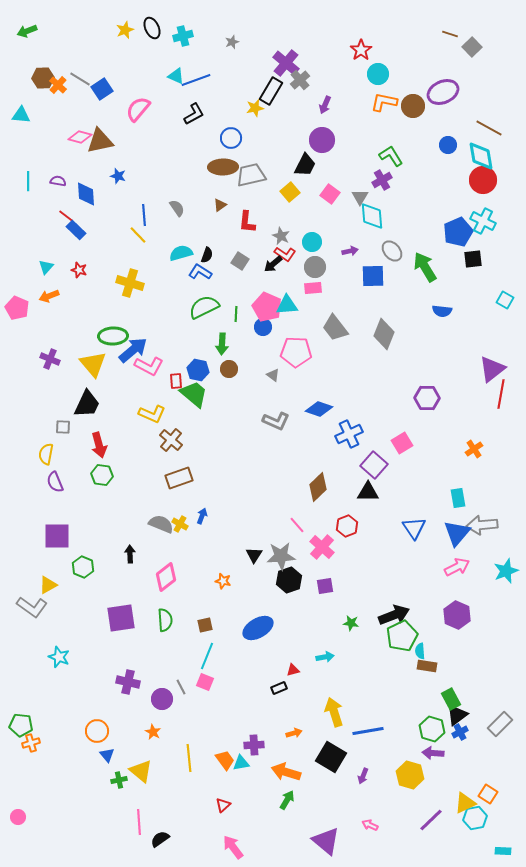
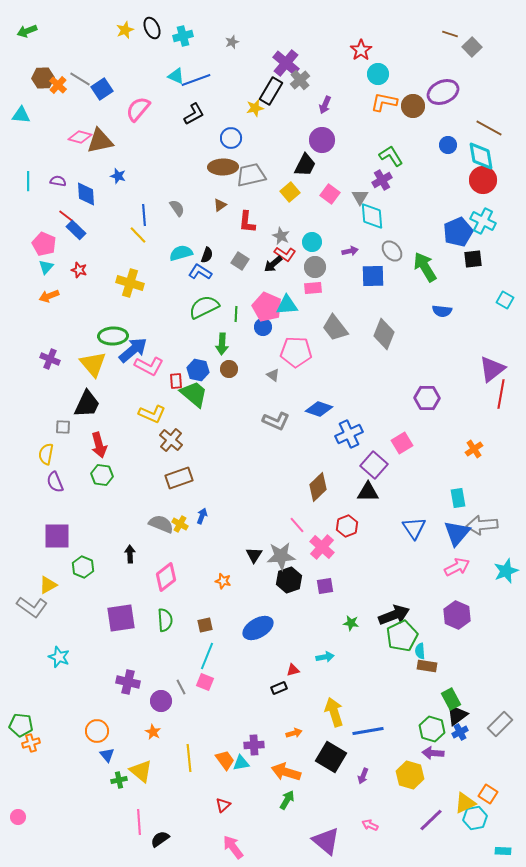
pink pentagon at (17, 308): moved 27 px right, 64 px up
purple circle at (162, 699): moved 1 px left, 2 px down
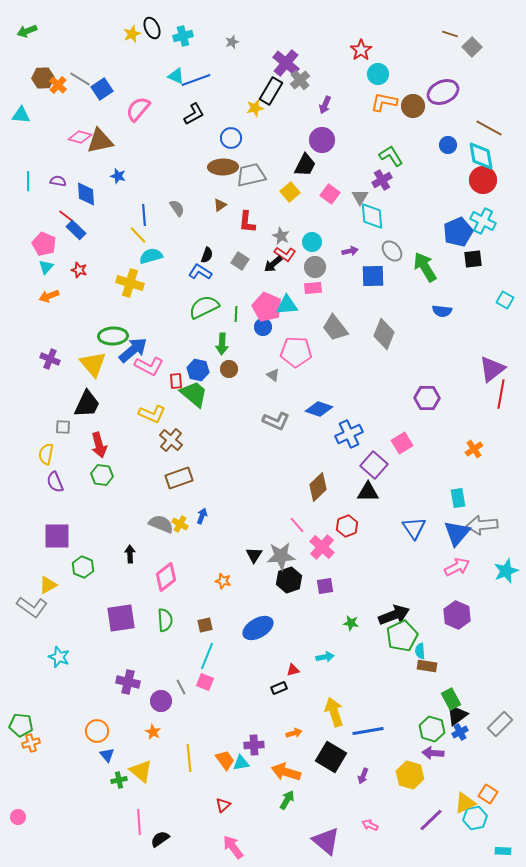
yellow star at (125, 30): moved 7 px right, 4 px down
cyan semicircle at (181, 253): moved 30 px left, 3 px down
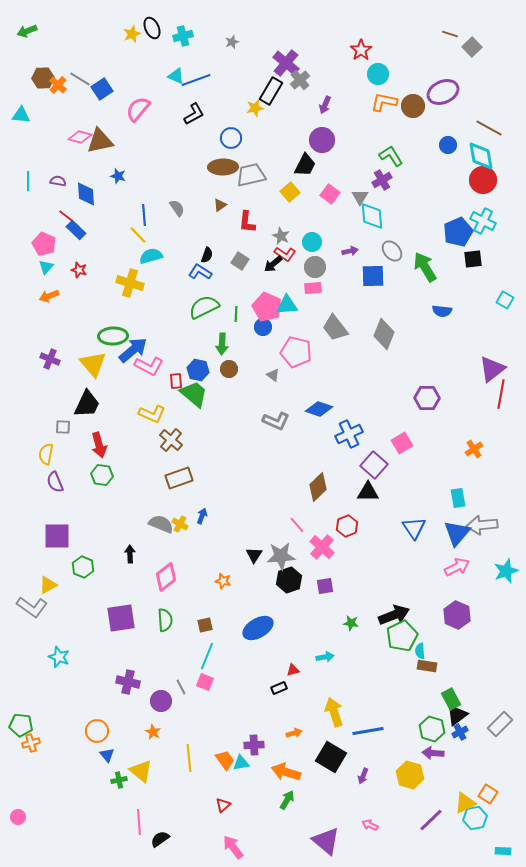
pink pentagon at (296, 352): rotated 12 degrees clockwise
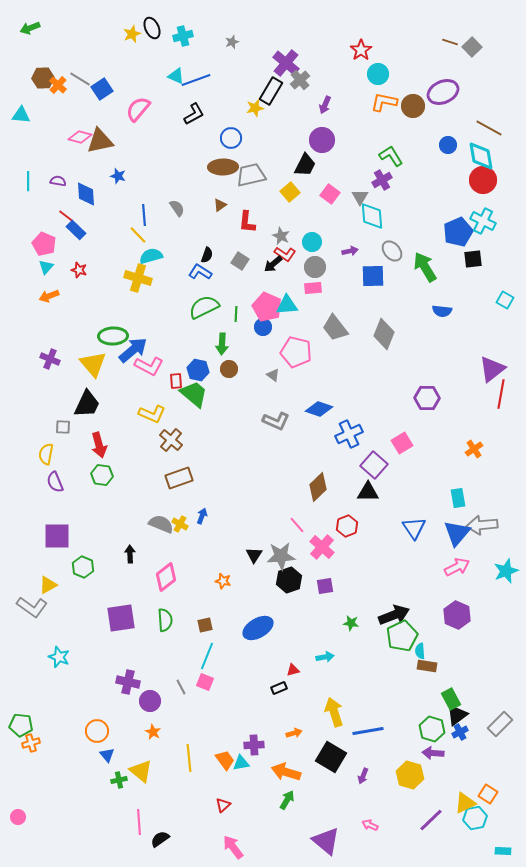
green arrow at (27, 31): moved 3 px right, 3 px up
brown line at (450, 34): moved 8 px down
yellow cross at (130, 283): moved 8 px right, 5 px up
purple circle at (161, 701): moved 11 px left
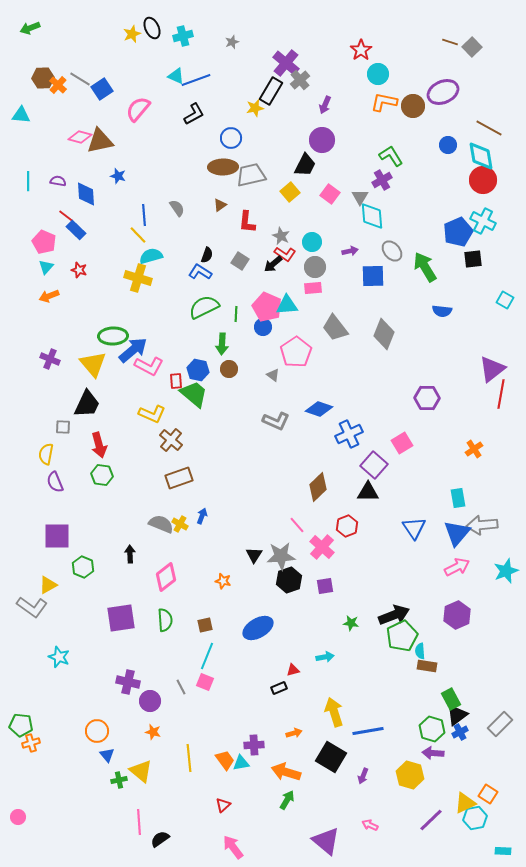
pink pentagon at (44, 244): moved 2 px up
pink pentagon at (296, 352): rotated 24 degrees clockwise
purple hexagon at (457, 615): rotated 12 degrees clockwise
orange star at (153, 732): rotated 14 degrees counterclockwise
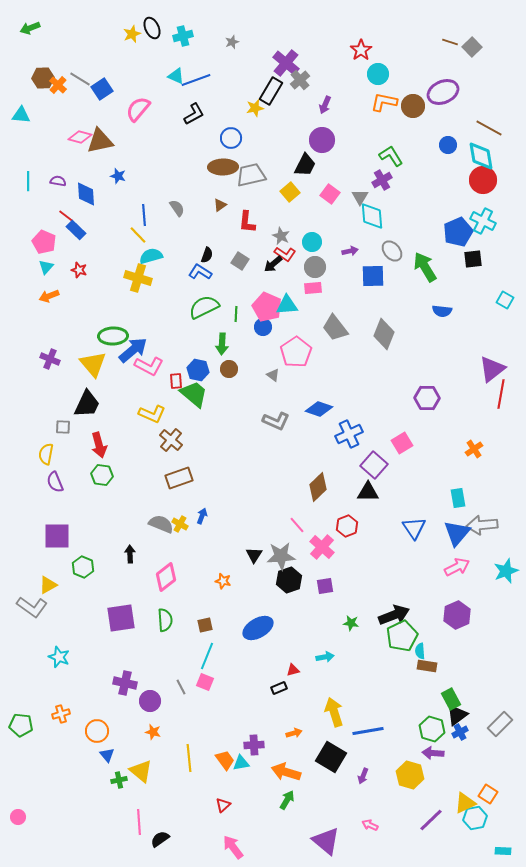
purple cross at (128, 682): moved 3 px left, 1 px down
orange cross at (31, 743): moved 30 px right, 29 px up
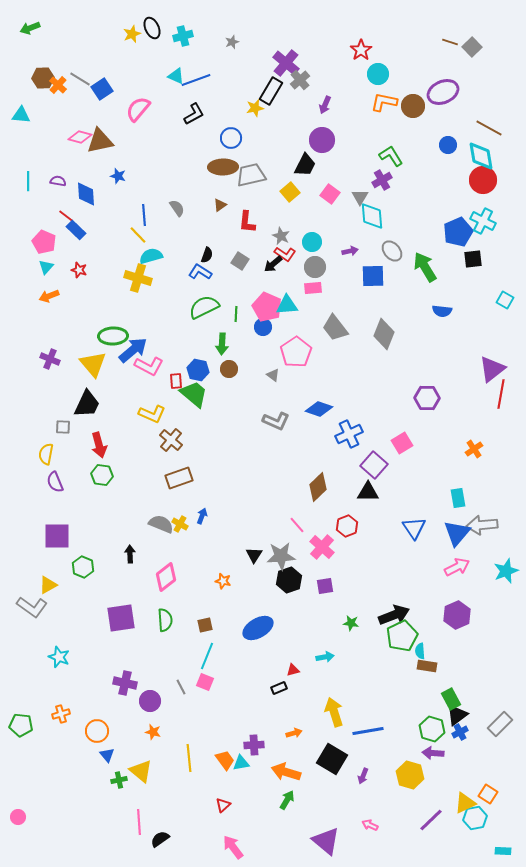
black square at (331, 757): moved 1 px right, 2 px down
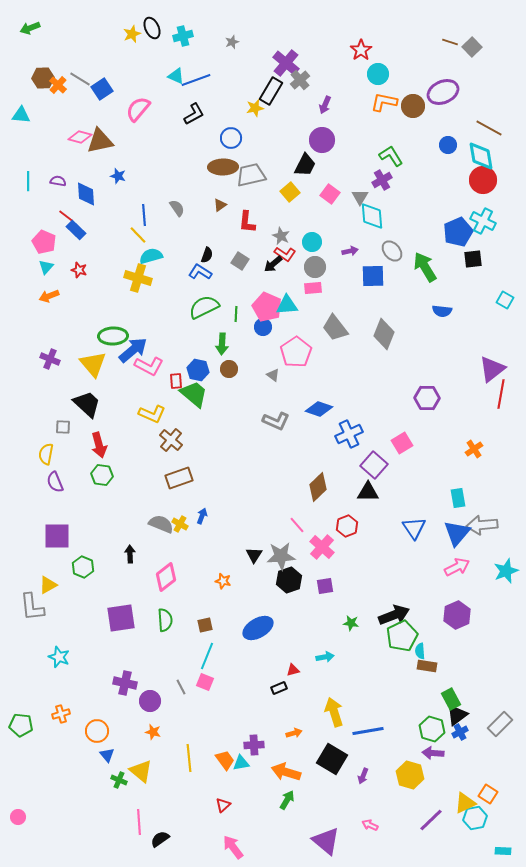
black trapezoid at (87, 404): rotated 72 degrees counterclockwise
gray L-shape at (32, 607): rotated 48 degrees clockwise
green cross at (119, 780): rotated 35 degrees clockwise
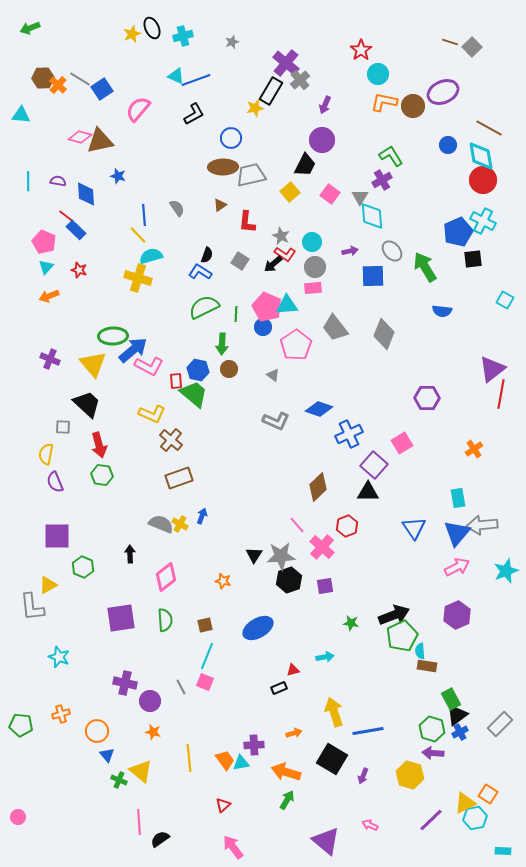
pink pentagon at (296, 352): moved 7 px up
